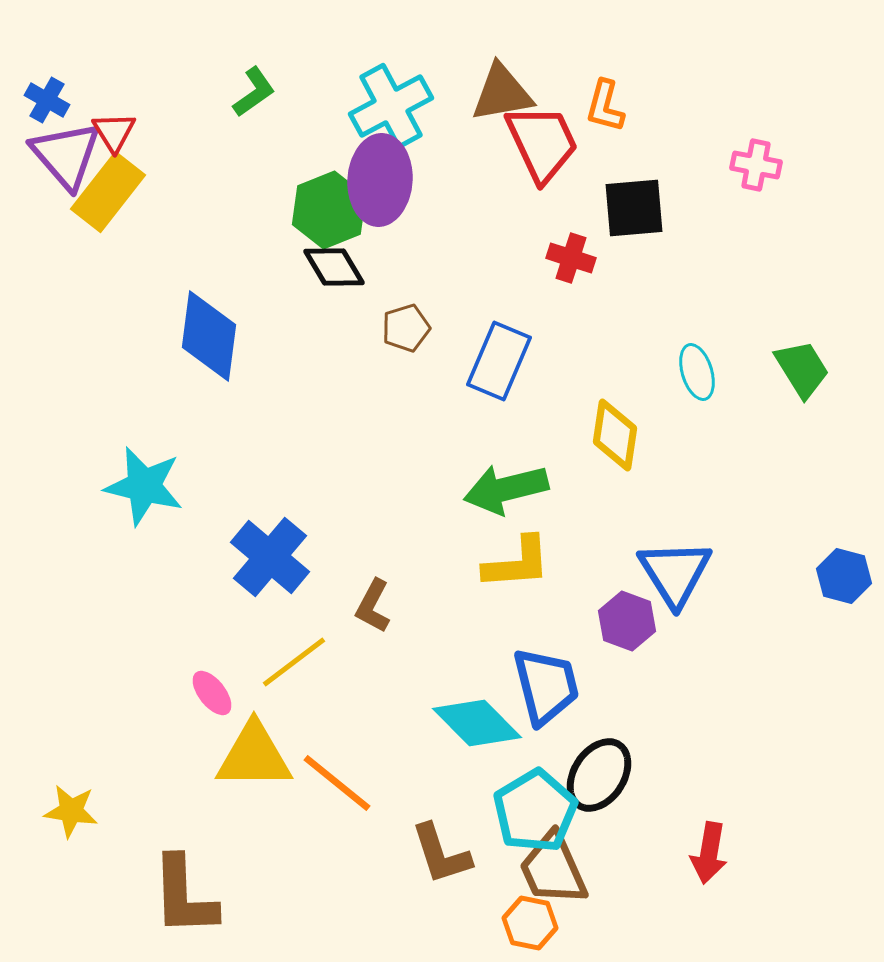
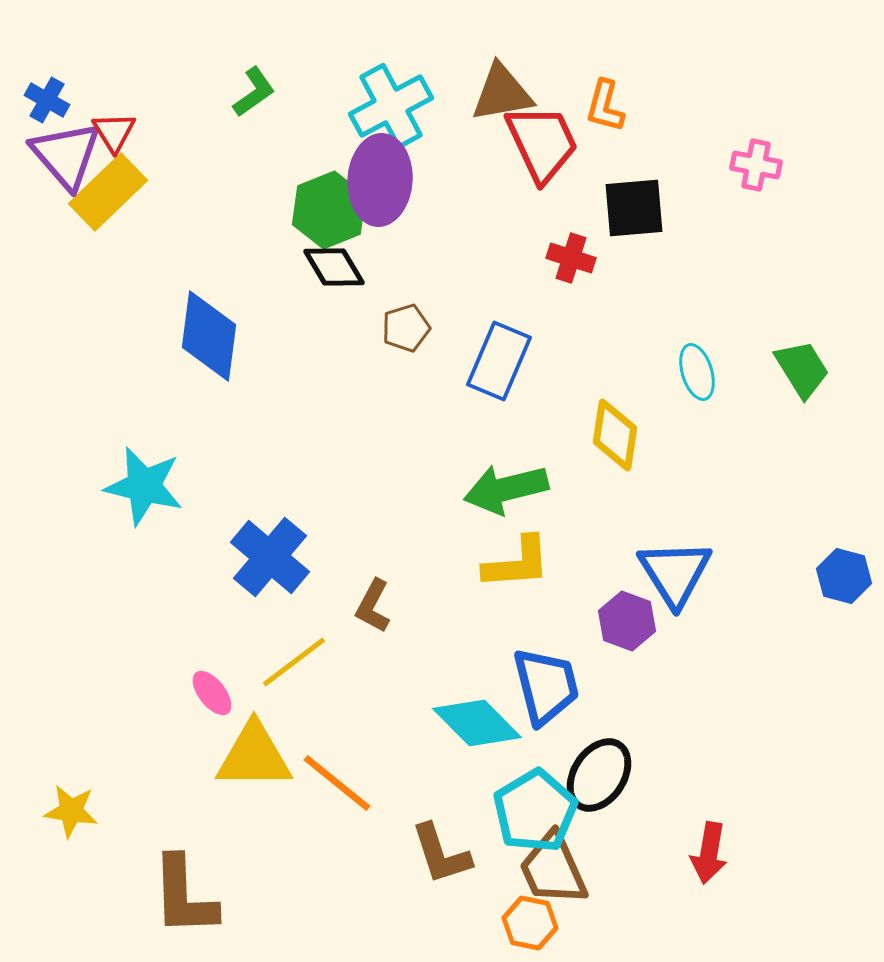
yellow rectangle at (108, 192): rotated 8 degrees clockwise
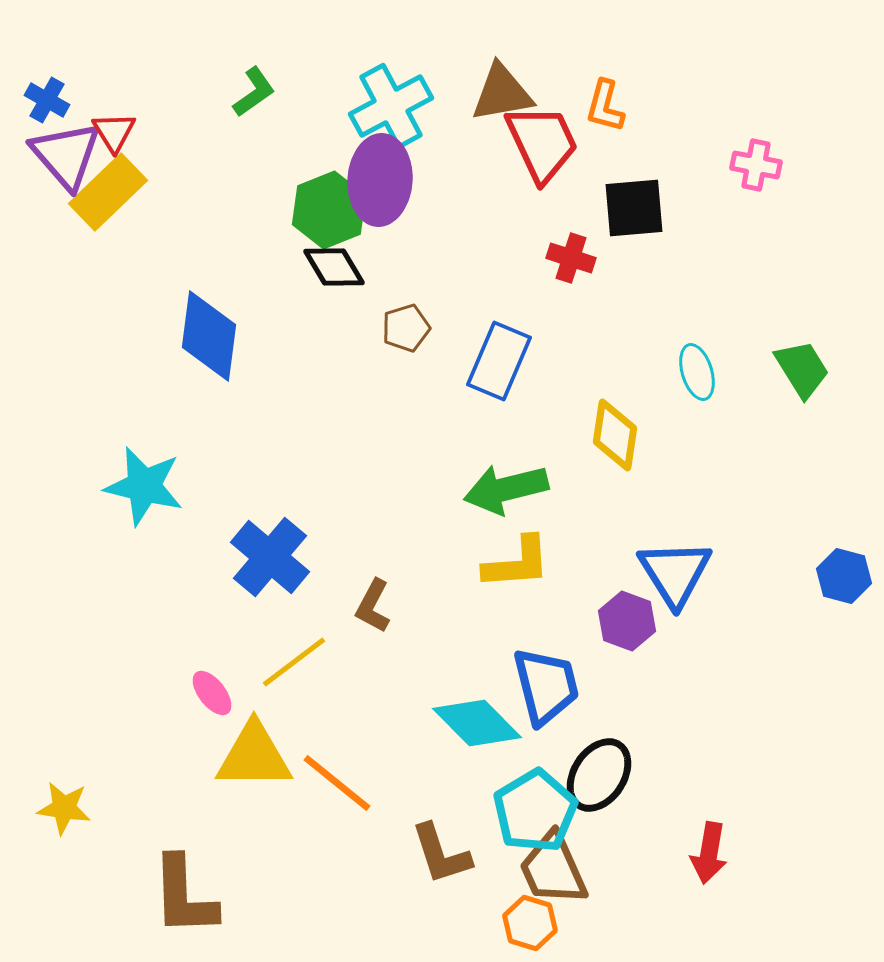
yellow star at (71, 811): moved 7 px left, 3 px up
orange hexagon at (530, 923): rotated 6 degrees clockwise
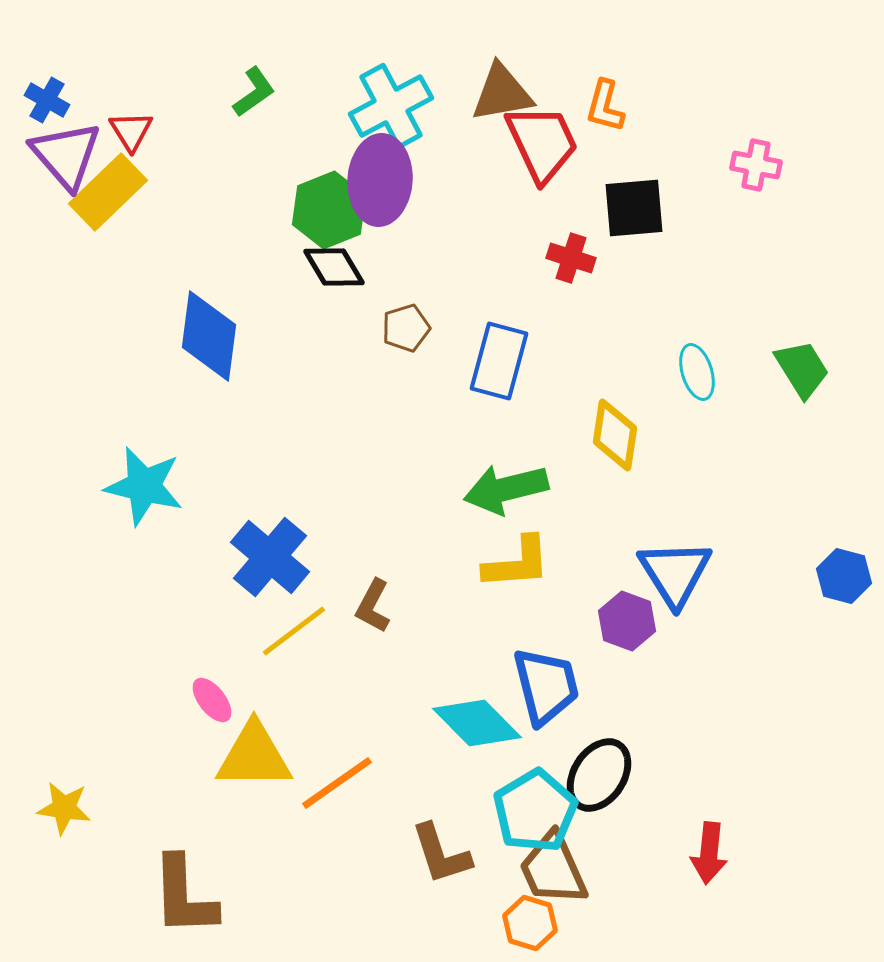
red triangle at (114, 132): moved 17 px right, 1 px up
blue rectangle at (499, 361): rotated 8 degrees counterclockwise
yellow line at (294, 662): moved 31 px up
pink ellipse at (212, 693): moved 7 px down
orange line at (337, 783): rotated 74 degrees counterclockwise
red arrow at (709, 853): rotated 4 degrees counterclockwise
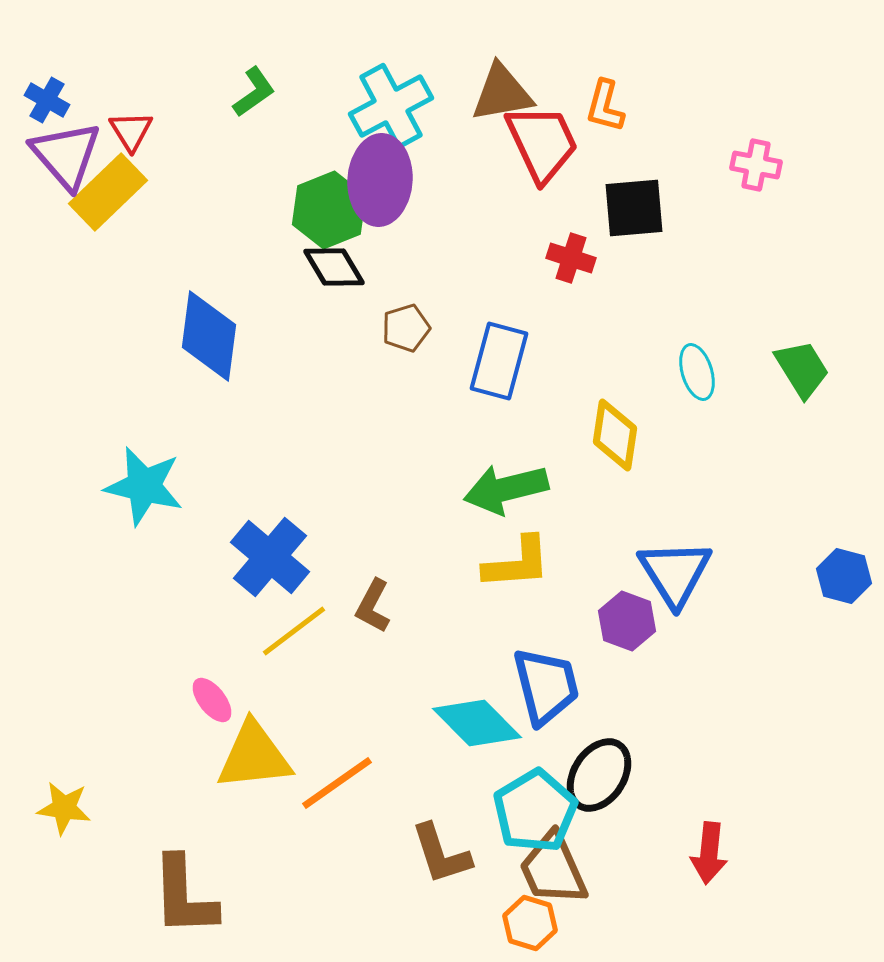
yellow triangle at (254, 756): rotated 6 degrees counterclockwise
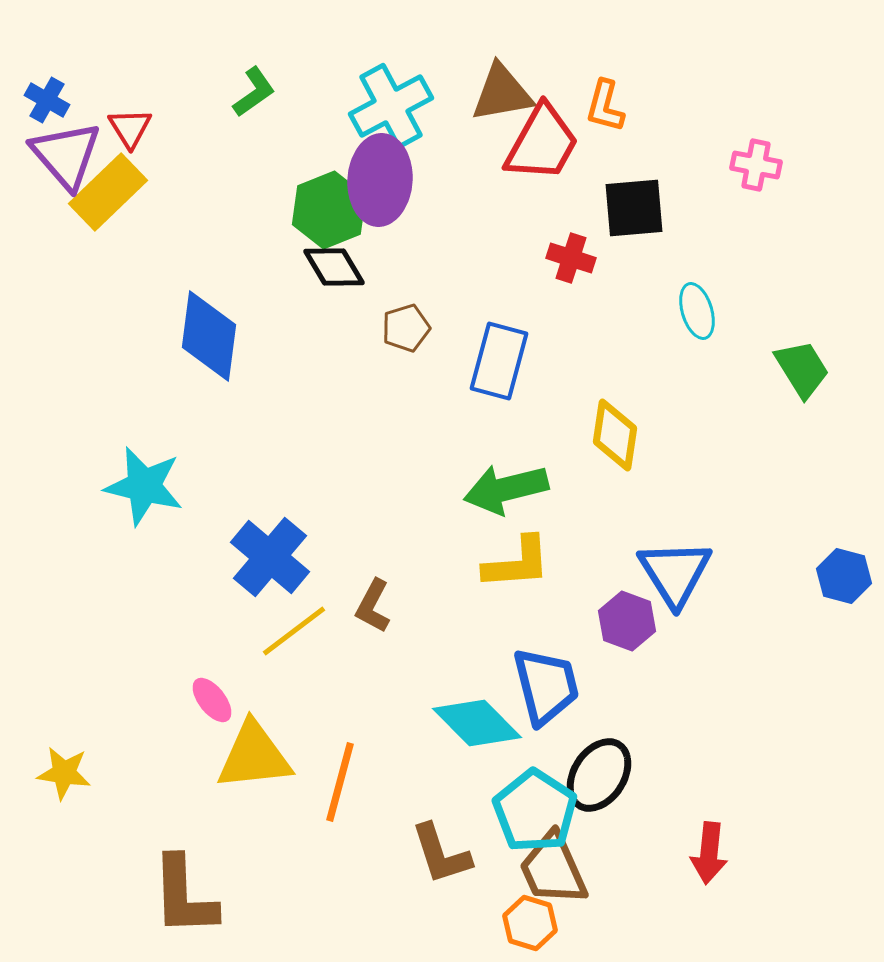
red triangle at (131, 131): moved 1 px left, 3 px up
red trapezoid at (542, 143): rotated 54 degrees clockwise
cyan ellipse at (697, 372): moved 61 px up
orange line at (337, 783): moved 3 px right, 1 px up; rotated 40 degrees counterclockwise
yellow star at (64, 808): moved 35 px up
cyan pentagon at (535, 811): rotated 8 degrees counterclockwise
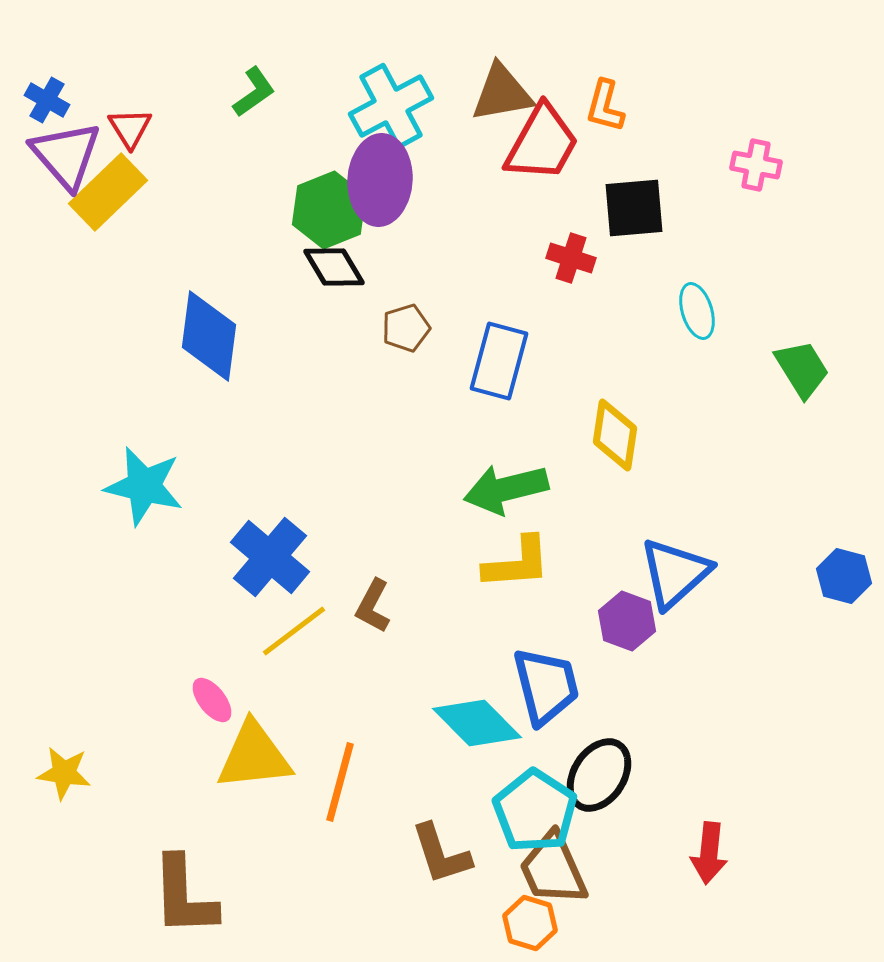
blue triangle at (675, 573): rotated 20 degrees clockwise
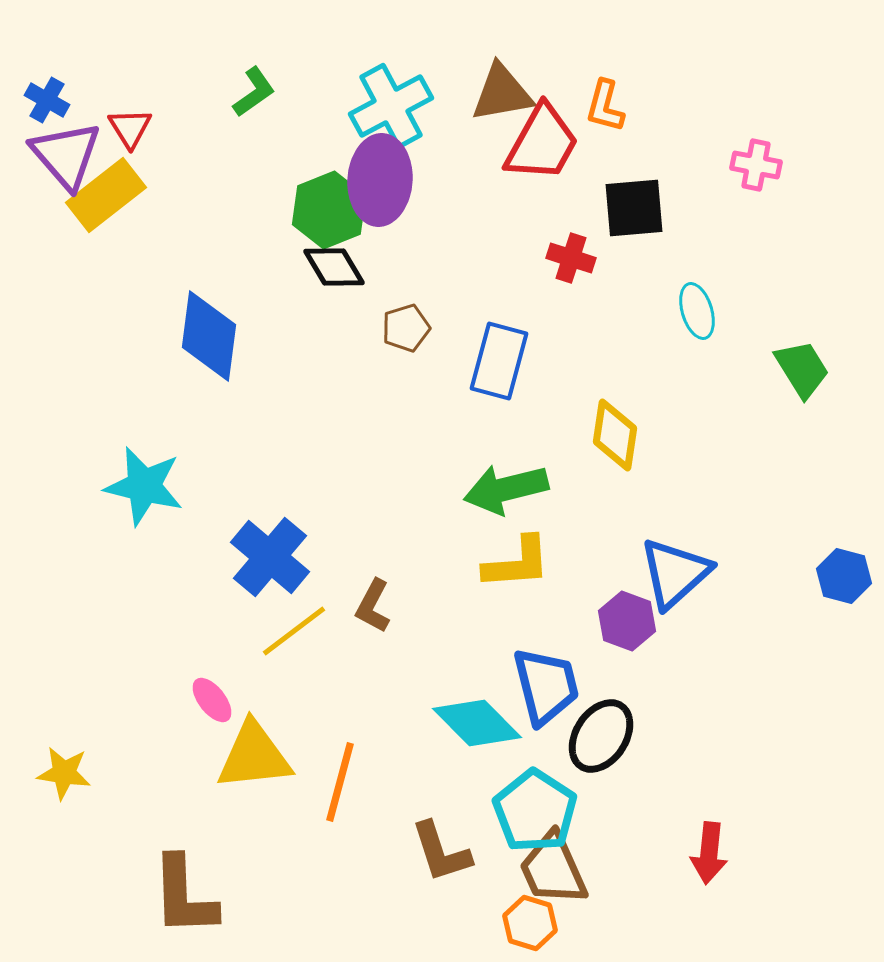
yellow rectangle at (108, 192): moved 2 px left, 3 px down; rotated 6 degrees clockwise
black ellipse at (599, 775): moved 2 px right, 39 px up
brown L-shape at (441, 854): moved 2 px up
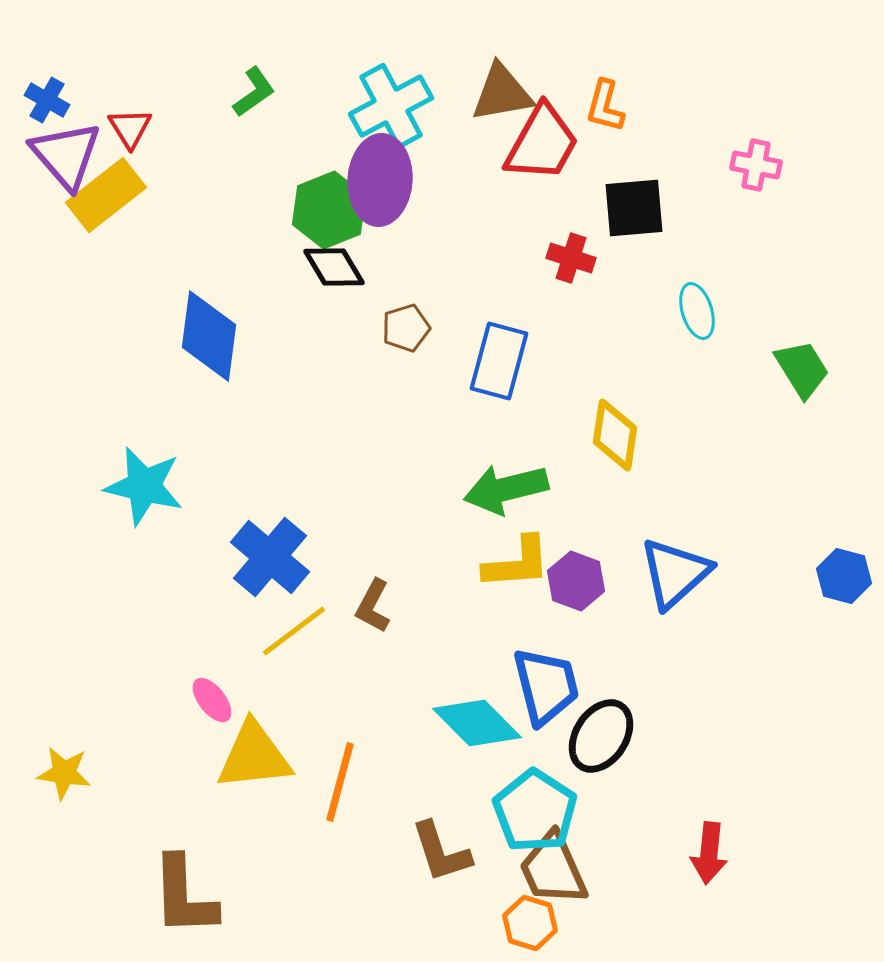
purple hexagon at (627, 621): moved 51 px left, 40 px up
